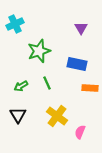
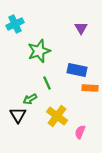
blue rectangle: moved 6 px down
green arrow: moved 9 px right, 13 px down
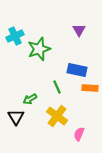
cyan cross: moved 12 px down
purple triangle: moved 2 px left, 2 px down
green star: moved 2 px up
green line: moved 10 px right, 4 px down
black triangle: moved 2 px left, 2 px down
pink semicircle: moved 1 px left, 2 px down
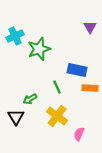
purple triangle: moved 11 px right, 3 px up
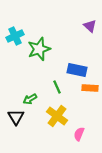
purple triangle: moved 1 px up; rotated 16 degrees counterclockwise
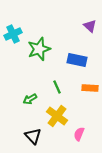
cyan cross: moved 2 px left, 2 px up
blue rectangle: moved 10 px up
black triangle: moved 17 px right, 19 px down; rotated 12 degrees counterclockwise
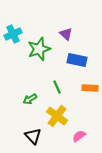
purple triangle: moved 24 px left, 8 px down
pink semicircle: moved 2 px down; rotated 32 degrees clockwise
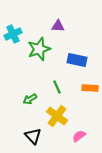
purple triangle: moved 8 px left, 8 px up; rotated 40 degrees counterclockwise
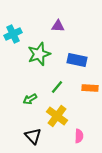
green star: moved 5 px down
green line: rotated 64 degrees clockwise
pink semicircle: rotated 128 degrees clockwise
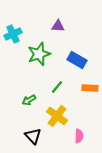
blue rectangle: rotated 18 degrees clockwise
green arrow: moved 1 px left, 1 px down
